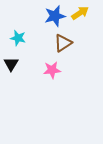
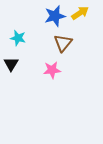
brown triangle: rotated 18 degrees counterclockwise
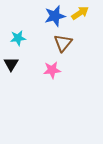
cyan star: rotated 21 degrees counterclockwise
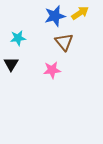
brown triangle: moved 1 px right, 1 px up; rotated 18 degrees counterclockwise
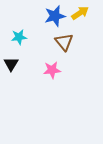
cyan star: moved 1 px right, 1 px up
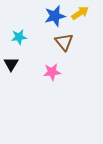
pink star: moved 2 px down
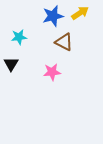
blue star: moved 2 px left
brown triangle: rotated 24 degrees counterclockwise
